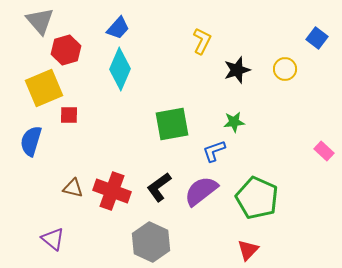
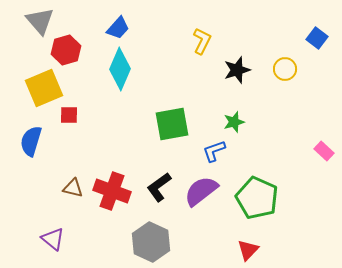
green star: rotated 10 degrees counterclockwise
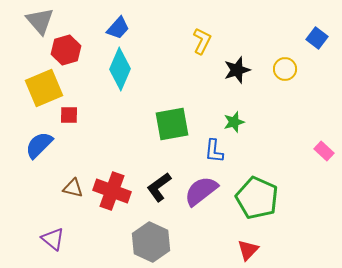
blue semicircle: moved 8 px right, 4 px down; rotated 28 degrees clockwise
blue L-shape: rotated 65 degrees counterclockwise
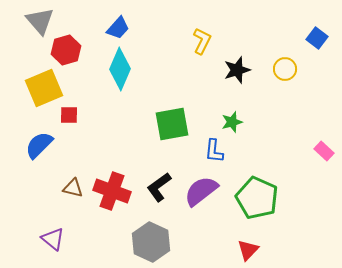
green star: moved 2 px left
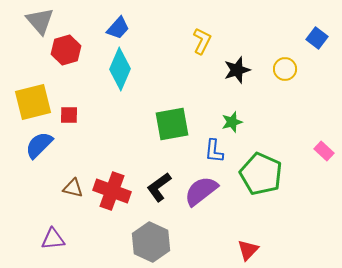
yellow square: moved 11 px left, 14 px down; rotated 9 degrees clockwise
green pentagon: moved 4 px right, 24 px up
purple triangle: rotated 45 degrees counterclockwise
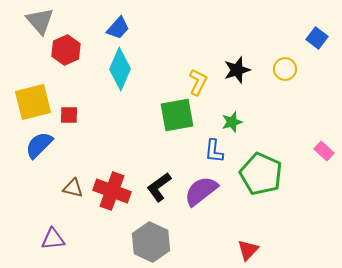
yellow L-shape: moved 4 px left, 41 px down
red hexagon: rotated 8 degrees counterclockwise
green square: moved 5 px right, 9 px up
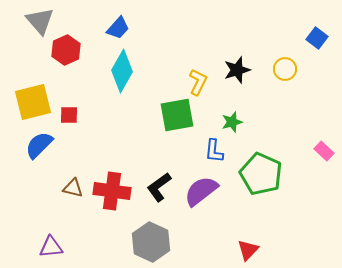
cyan diamond: moved 2 px right, 2 px down; rotated 6 degrees clockwise
red cross: rotated 12 degrees counterclockwise
purple triangle: moved 2 px left, 8 px down
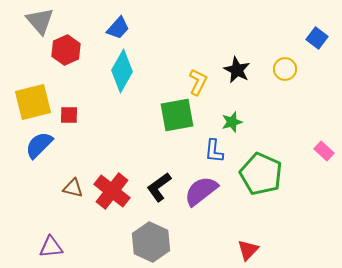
black star: rotated 28 degrees counterclockwise
red cross: rotated 30 degrees clockwise
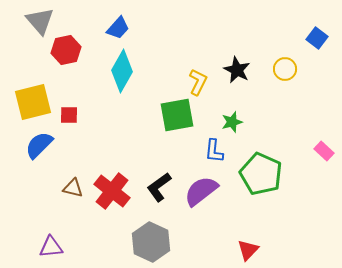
red hexagon: rotated 12 degrees clockwise
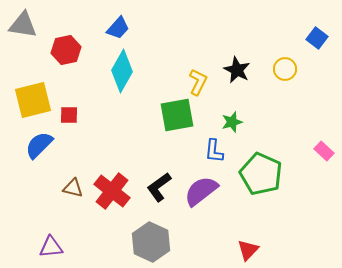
gray triangle: moved 17 px left, 4 px down; rotated 40 degrees counterclockwise
yellow square: moved 2 px up
